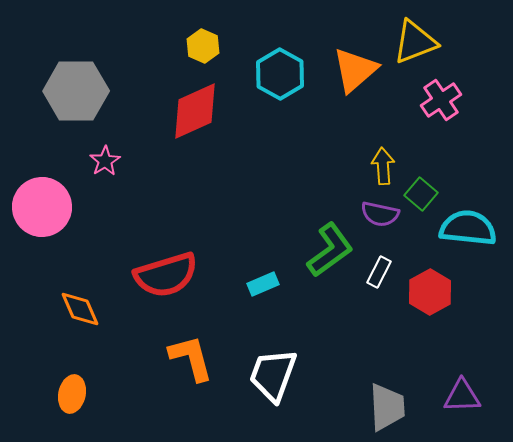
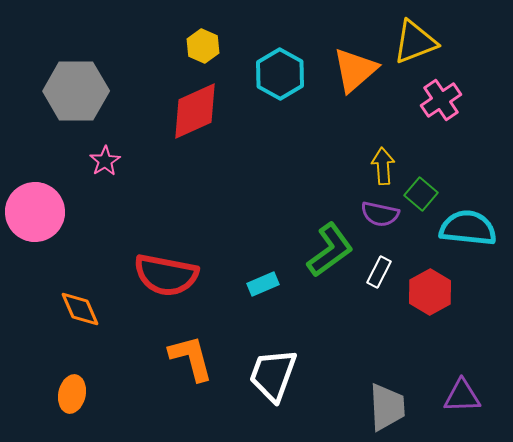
pink circle: moved 7 px left, 5 px down
red semicircle: rotated 28 degrees clockwise
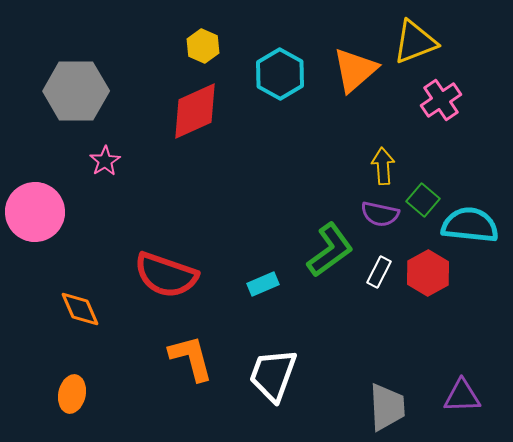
green square: moved 2 px right, 6 px down
cyan semicircle: moved 2 px right, 3 px up
red semicircle: rotated 8 degrees clockwise
red hexagon: moved 2 px left, 19 px up
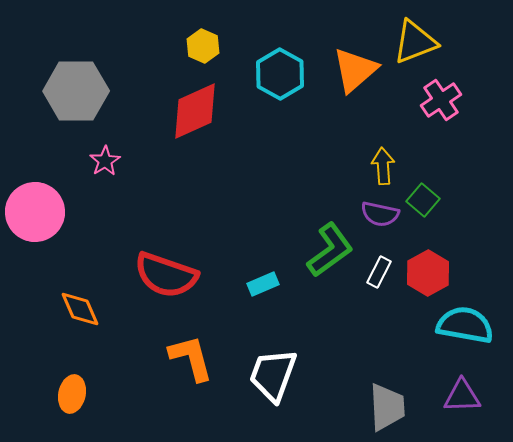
cyan semicircle: moved 5 px left, 100 px down; rotated 4 degrees clockwise
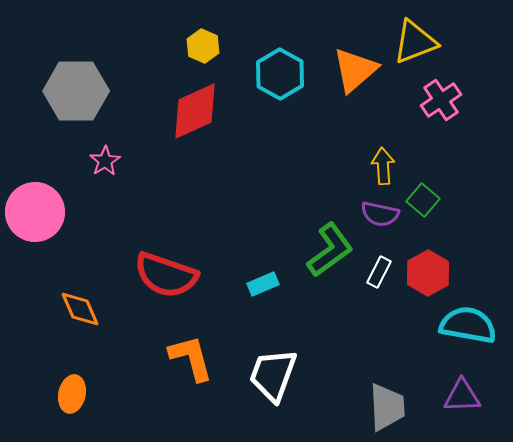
cyan semicircle: moved 3 px right
